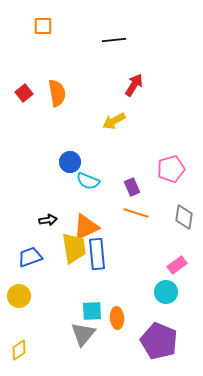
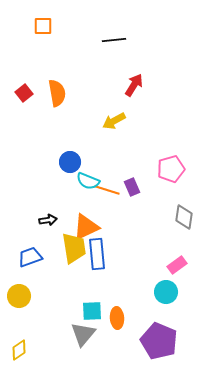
orange line: moved 29 px left, 23 px up
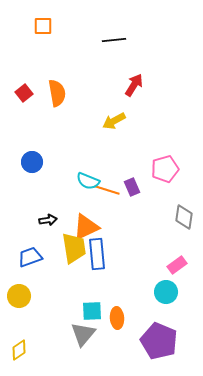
blue circle: moved 38 px left
pink pentagon: moved 6 px left
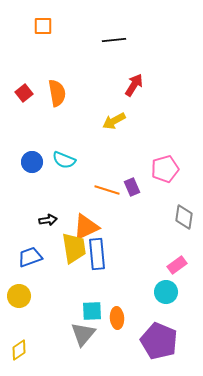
cyan semicircle: moved 24 px left, 21 px up
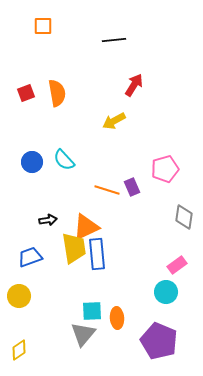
red square: moved 2 px right; rotated 18 degrees clockwise
cyan semicircle: rotated 25 degrees clockwise
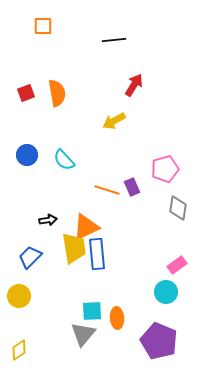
blue circle: moved 5 px left, 7 px up
gray diamond: moved 6 px left, 9 px up
blue trapezoid: rotated 25 degrees counterclockwise
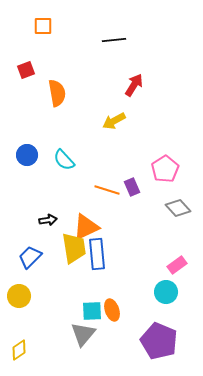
red square: moved 23 px up
pink pentagon: rotated 16 degrees counterclockwise
gray diamond: rotated 50 degrees counterclockwise
orange ellipse: moved 5 px left, 8 px up; rotated 15 degrees counterclockwise
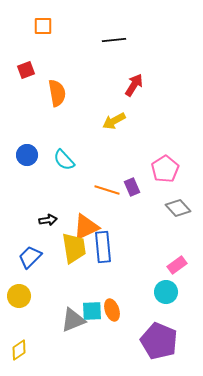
blue rectangle: moved 6 px right, 7 px up
gray triangle: moved 10 px left, 14 px up; rotated 28 degrees clockwise
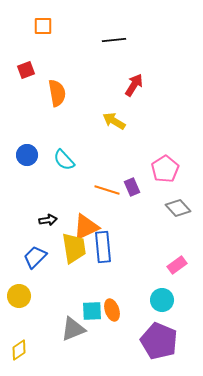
yellow arrow: rotated 60 degrees clockwise
blue trapezoid: moved 5 px right
cyan circle: moved 4 px left, 8 px down
gray triangle: moved 9 px down
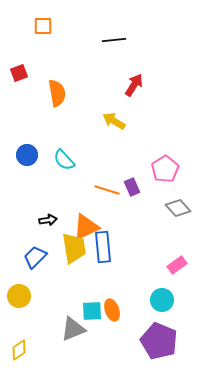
red square: moved 7 px left, 3 px down
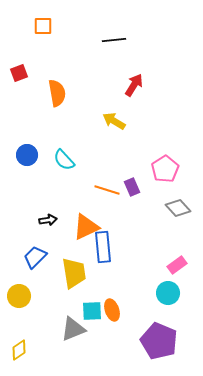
yellow trapezoid: moved 25 px down
cyan circle: moved 6 px right, 7 px up
